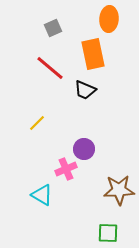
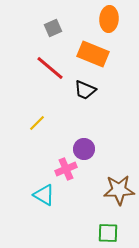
orange rectangle: rotated 56 degrees counterclockwise
cyan triangle: moved 2 px right
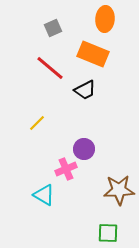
orange ellipse: moved 4 px left
black trapezoid: rotated 50 degrees counterclockwise
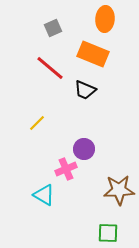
black trapezoid: rotated 50 degrees clockwise
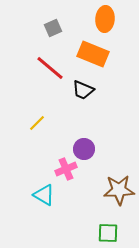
black trapezoid: moved 2 px left
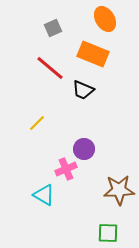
orange ellipse: rotated 35 degrees counterclockwise
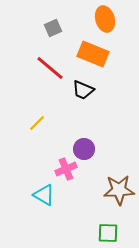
orange ellipse: rotated 15 degrees clockwise
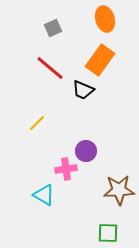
orange rectangle: moved 7 px right, 6 px down; rotated 76 degrees counterclockwise
purple circle: moved 2 px right, 2 px down
pink cross: rotated 15 degrees clockwise
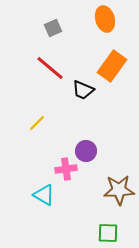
orange rectangle: moved 12 px right, 6 px down
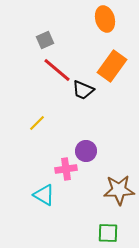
gray square: moved 8 px left, 12 px down
red line: moved 7 px right, 2 px down
